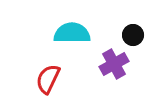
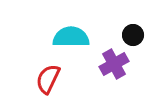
cyan semicircle: moved 1 px left, 4 px down
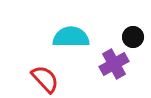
black circle: moved 2 px down
red semicircle: moved 3 px left; rotated 112 degrees clockwise
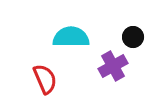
purple cross: moved 1 px left, 2 px down
red semicircle: rotated 20 degrees clockwise
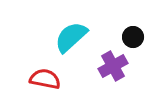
cyan semicircle: rotated 42 degrees counterclockwise
red semicircle: rotated 56 degrees counterclockwise
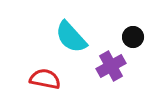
cyan semicircle: rotated 90 degrees counterclockwise
purple cross: moved 2 px left
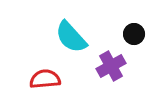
black circle: moved 1 px right, 3 px up
red semicircle: rotated 16 degrees counterclockwise
